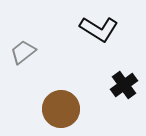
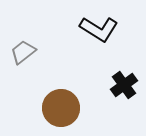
brown circle: moved 1 px up
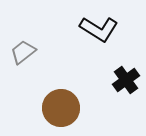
black cross: moved 2 px right, 5 px up
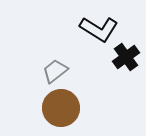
gray trapezoid: moved 32 px right, 19 px down
black cross: moved 23 px up
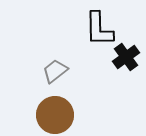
black L-shape: rotated 57 degrees clockwise
brown circle: moved 6 px left, 7 px down
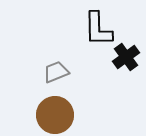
black L-shape: moved 1 px left
gray trapezoid: moved 1 px right, 1 px down; rotated 16 degrees clockwise
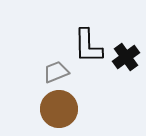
black L-shape: moved 10 px left, 17 px down
brown circle: moved 4 px right, 6 px up
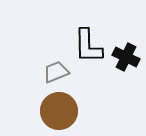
black cross: rotated 28 degrees counterclockwise
brown circle: moved 2 px down
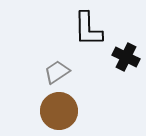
black L-shape: moved 17 px up
gray trapezoid: moved 1 px right; rotated 12 degrees counterclockwise
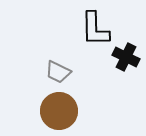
black L-shape: moved 7 px right
gray trapezoid: moved 1 px right; rotated 120 degrees counterclockwise
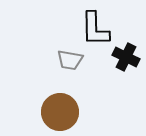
gray trapezoid: moved 12 px right, 12 px up; rotated 16 degrees counterclockwise
brown circle: moved 1 px right, 1 px down
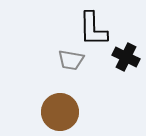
black L-shape: moved 2 px left
gray trapezoid: moved 1 px right
